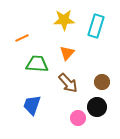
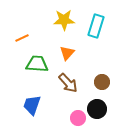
black circle: moved 2 px down
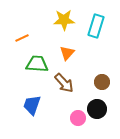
brown arrow: moved 4 px left
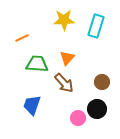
orange triangle: moved 5 px down
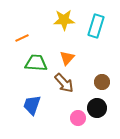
green trapezoid: moved 1 px left, 1 px up
black circle: moved 1 px up
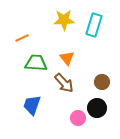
cyan rectangle: moved 2 px left, 1 px up
orange triangle: rotated 21 degrees counterclockwise
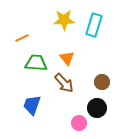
pink circle: moved 1 px right, 5 px down
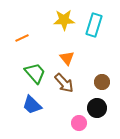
green trapezoid: moved 1 px left, 10 px down; rotated 45 degrees clockwise
blue trapezoid: rotated 65 degrees counterclockwise
